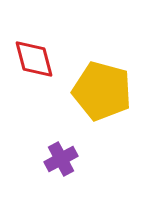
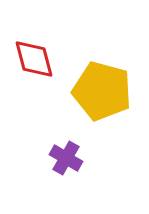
purple cross: moved 5 px right, 1 px up; rotated 32 degrees counterclockwise
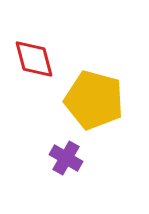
yellow pentagon: moved 8 px left, 9 px down
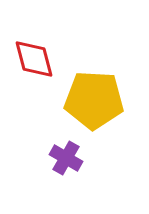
yellow pentagon: rotated 12 degrees counterclockwise
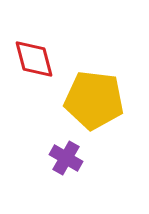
yellow pentagon: rotated 4 degrees clockwise
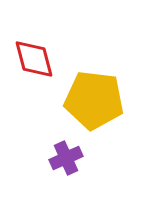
purple cross: rotated 36 degrees clockwise
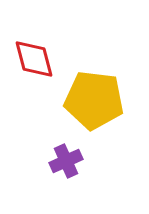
purple cross: moved 3 px down
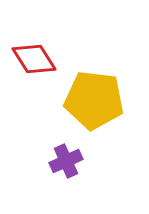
red diamond: rotated 18 degrees counterclockwise
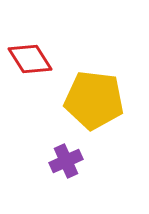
red diamond: moved 4 px left
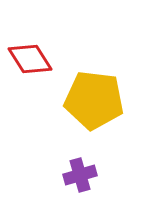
purple cross: moved 14 px right, 14 px down; rotated 8 degrees clockwise
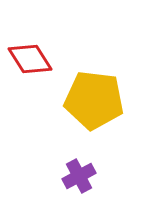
purple cross: moved 1 px left, 1 px down; rotated 12 degrees counterclockwise
